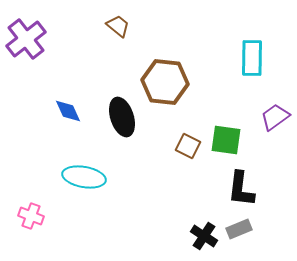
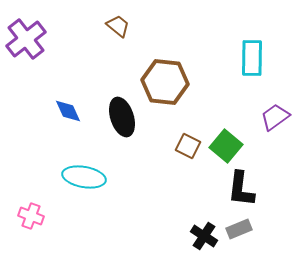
green square: moved 6 px down; rotated 32 degrees clockwise
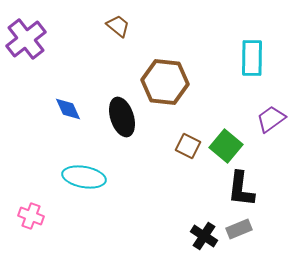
blue diamond: moved 2 px up
purple trapezoid: moved 4 px left, 2 px down
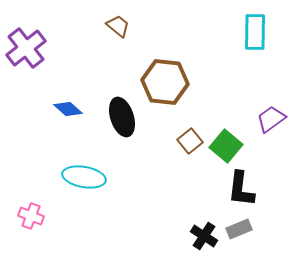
purple cross: moved 9 px down
cyan rectangle: moved 3 px right, 26 px up
blue diamond: rotated 24 degrees counterclockwise
brown square: moved 2 px right, 5 px up; rotated 25 degrees clockwise
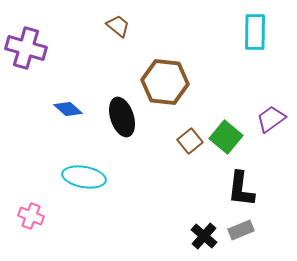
purple cross: rotated 36 degrees counterclockwise
green square: moved 9 px up
gray rectangle: moved 2 px right, 1 px down
black cross: rotated 8 degrees clockwise
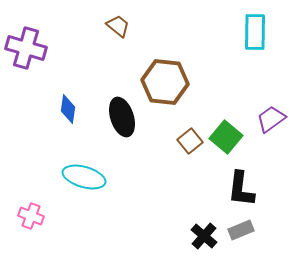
blue diamond: rotated 56 degrees clockwise
cyan ellipse: rotated 6 degrees clockwise
